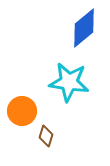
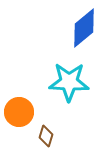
cyan star: rotated 6 degrees counterclockwise
orange circle: moved 3 px left, 1 px down
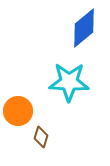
orange circle: moved 1 px left, 1 px up
brown diamond: moved 5 px left, 1 px down
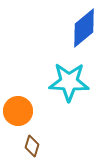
brown diamond: moved 9 px left, 9 px down
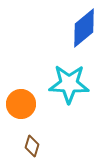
cyan star: moved 2 px down
orange circle: moved 3 px right, 7 px up
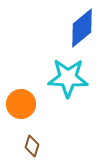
blue diamond: moved 2 px left
cyan star: moved 1 px left, 6 px up
